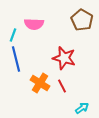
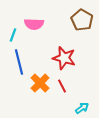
blue line: moved 3 px right, 3 px down
orange cross: rotated 12 degrees clockwise
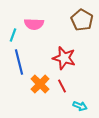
orange cross: moved 1 px down
cyan arrow: moved 2 px left, 2 px up; rotated 56 degrees clockwise
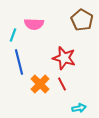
red line: moved 2 px up
cyan arrow: moved 1 px left, 2 px down; rotated 32 degrees counterclockwise
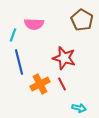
orange cross: rotated 18 degrees clockwise
cyan arrow: rotated 24 degrees clockwise
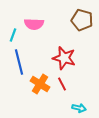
brown pentagon: rotated 15 degrees counterclockwise
orange cross: rotated 30 degrees counterclockwise
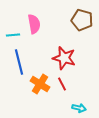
pink semicircle: rotated 102 degrees counterclockwise
cyan line: rotated 64 degrees clockwise
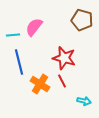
pink semicircle: moved 3 px down; rotated 132 degrees counterclockwise
red line: moved 3 px up
cyan arrow: moved 5 px right, 7 px up
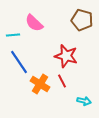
pink semicircle: moved 4 px up; rotated 84 degrees counterclockwise
red star: moved 2 px right, 2 px up
blue line: rotated 20 degrees counterclockwise
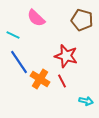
pink semicircle: moved 2 px right, 5 px up
cyan line: rotated 32 degrees clockwise
orange cross: moved 5 px up
cyan arrow: moved 2 px right
